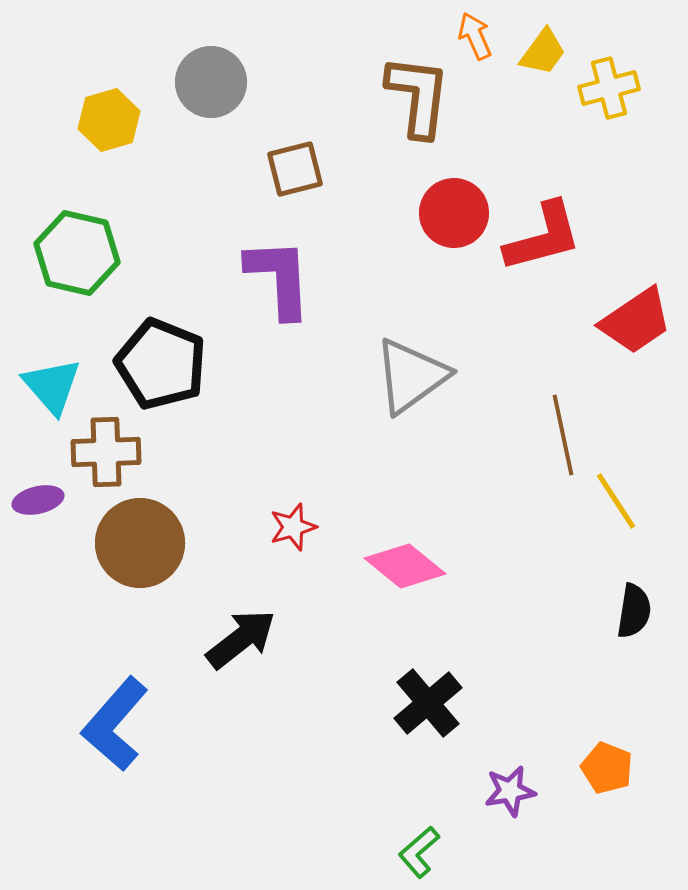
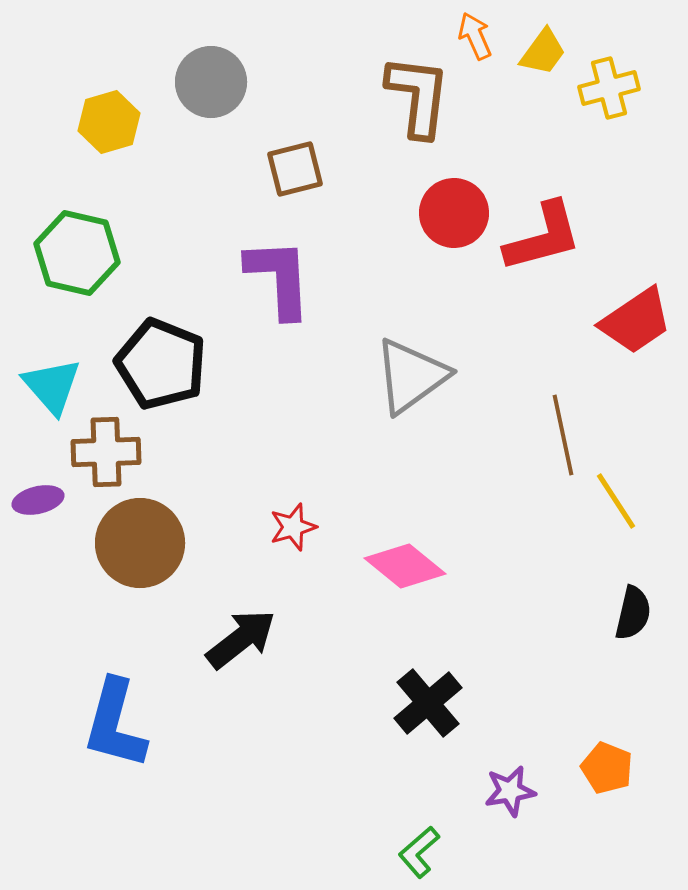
yellow hexagon: moved 2 px down
black semicircle: moved 1 px left, 2 px down; rotated 4 degrees clockwise
blue L-shape: rotated 26 degrees counterclockwise
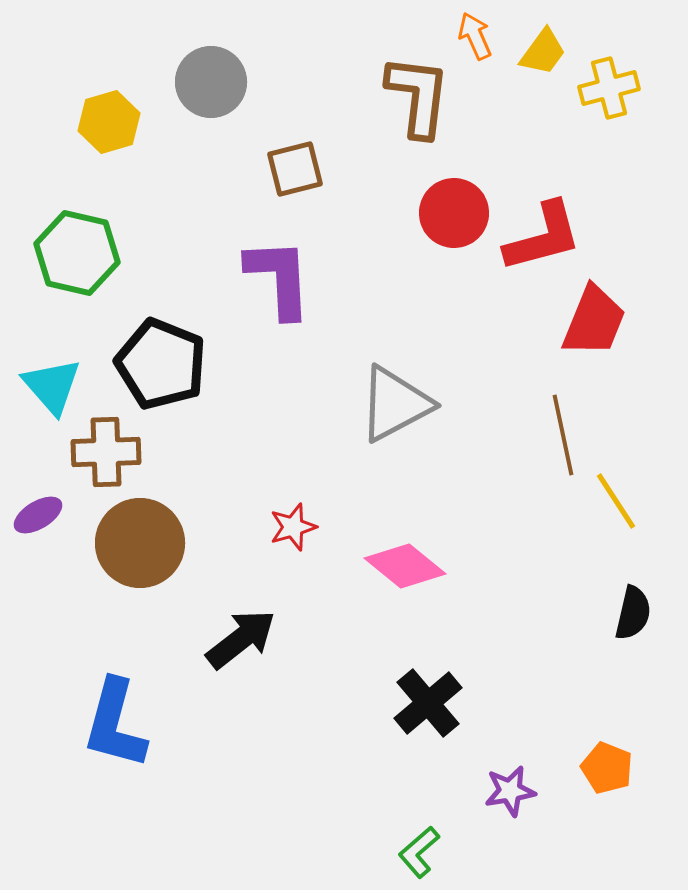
red trapezoid: moved 42 px left; rotated 34 degrees counterclockwise
gray triangle: moved 16 px left, 28 px down; rotated 8 degrees clockwise
purple ellipse: moved 15 px down; rotated 18 degrees counterclockwise
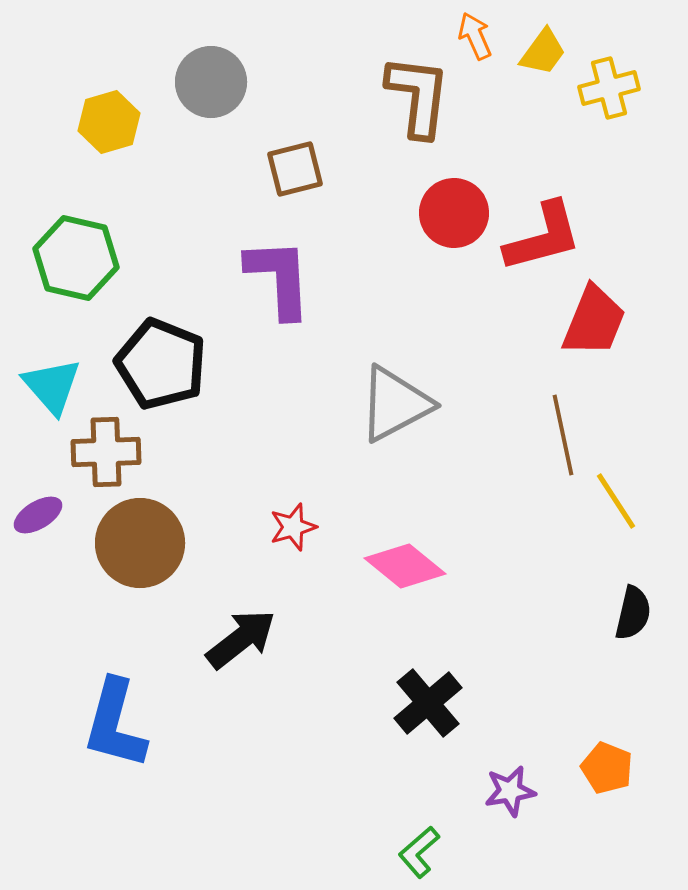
green hexagon: moved 1 px left, 5 px down
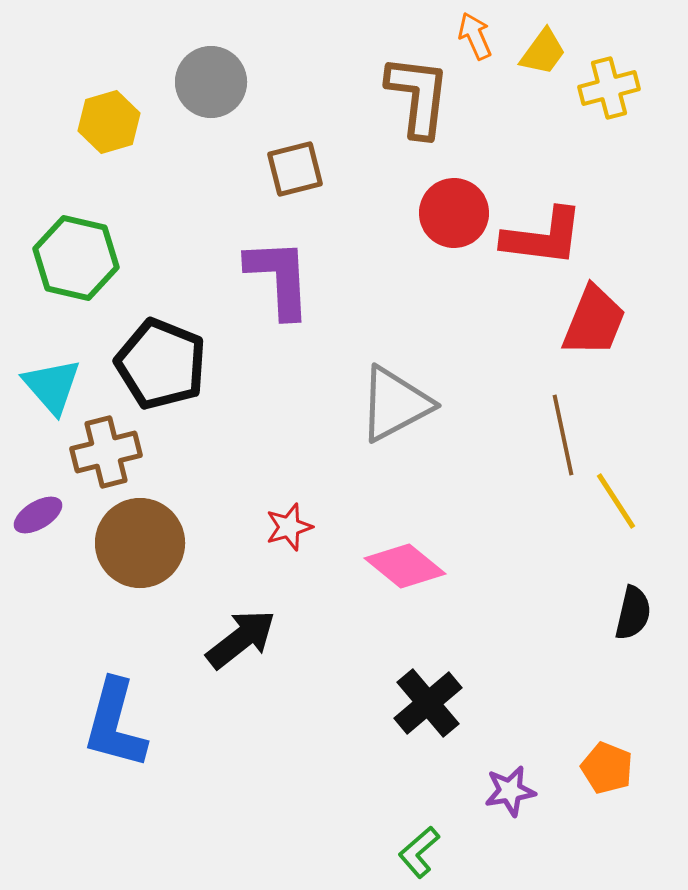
red L-shape: rotated 22 degrees clockwise
brown cross: rotated 12 degrees counterclockwise
red star: moved 4 px left
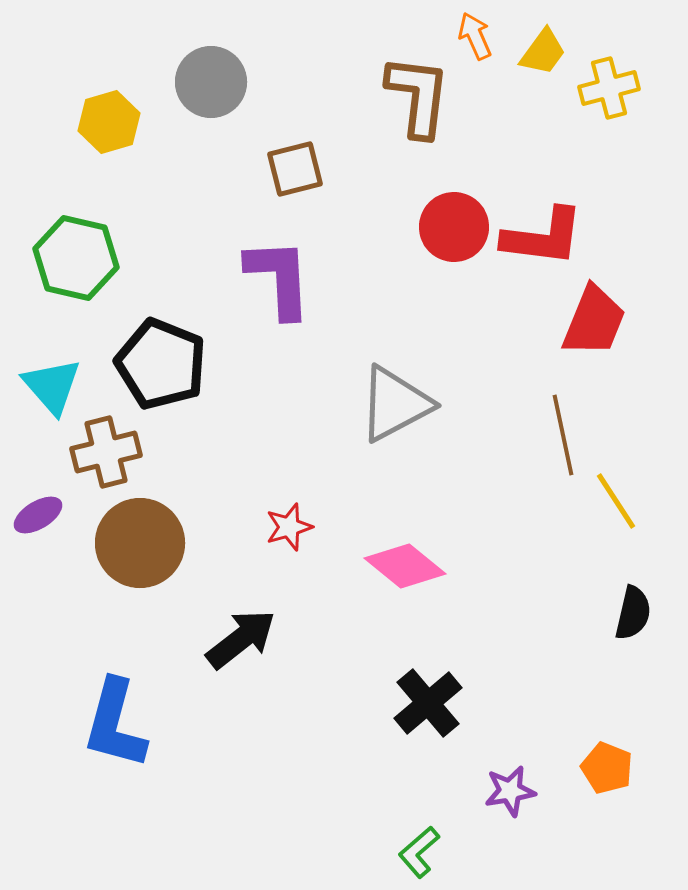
red circle: moved 14 px down
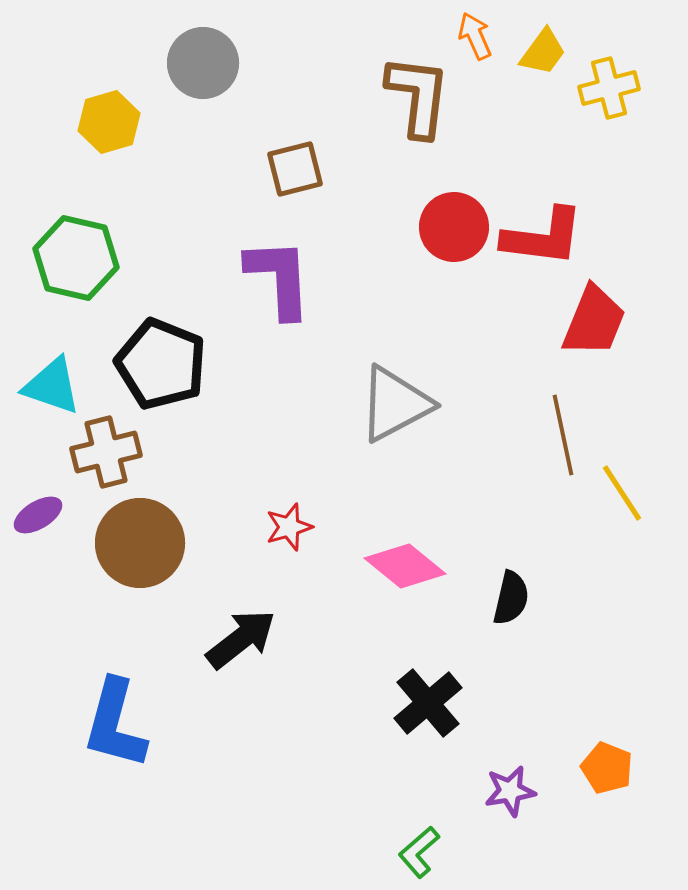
gray circle: moved 8 px left, 19 px up
cyan triangle: rotated 30 degrees counterclockwise
yellow line: moved 6 px right, 8 px up
black semicircle: moved 122 px left, 15 px up
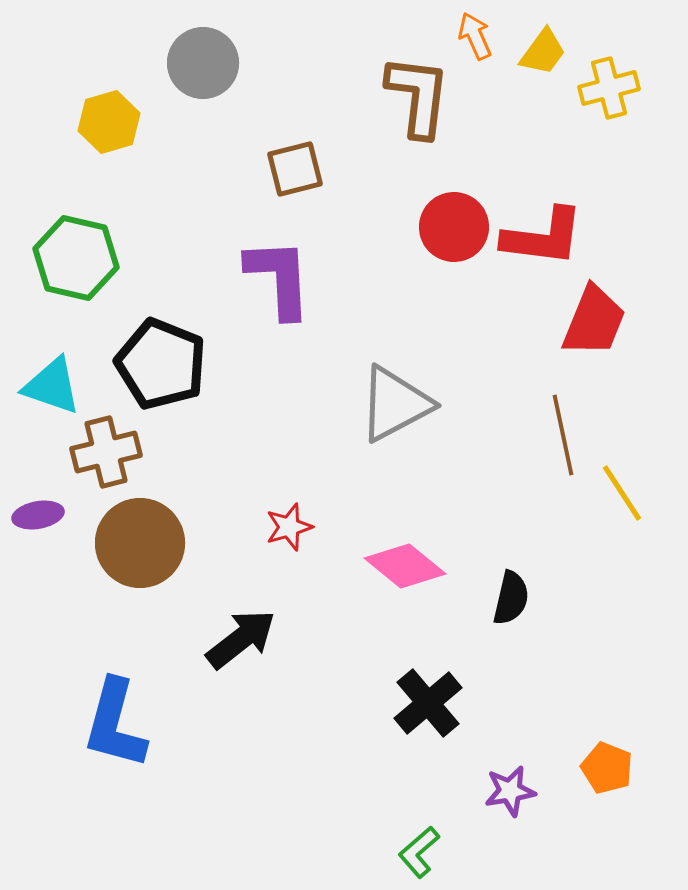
purple ellipse: rotated 21 degrees clockwise
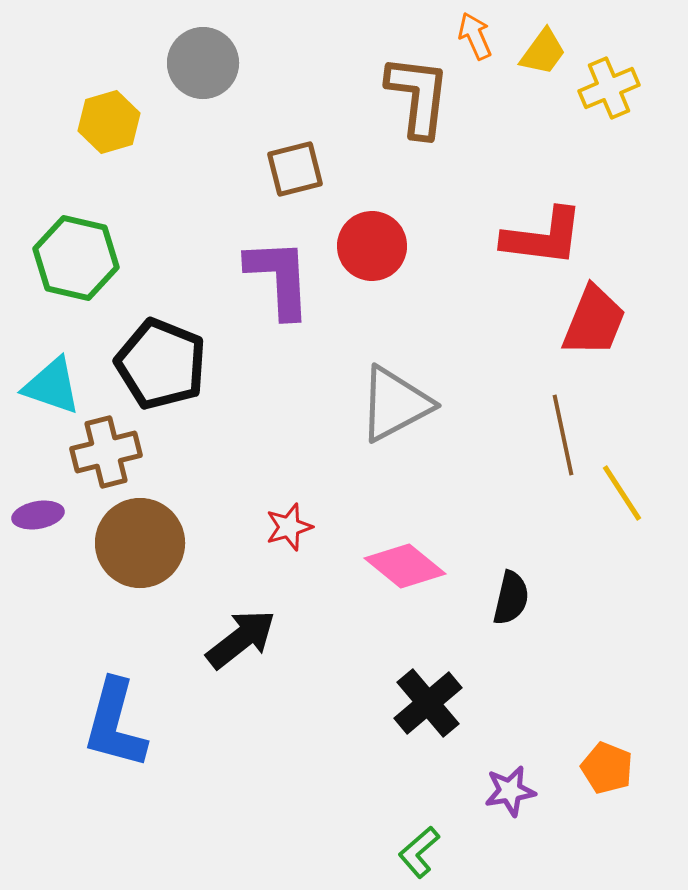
yellow cross: rotated 8 degrees counterclockwise
red circle: moved 82 px left, 19 px down
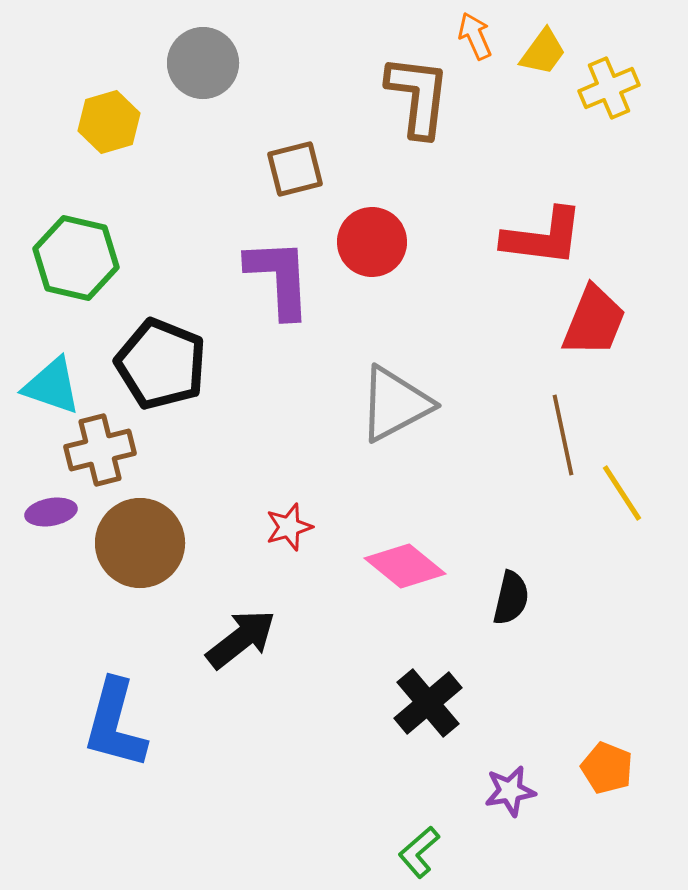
red circle: moved 4 px up
brown cross: moved 6 px left, 2 px up
purple ellipse: moved 13 px right, 3 px up
